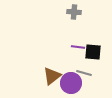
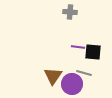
gray cross: moved 4 px left
brown triangle: moved 1 px right; rotated 18 degrees counterclockwise
purple circle: moved 1 px right, 1 px down
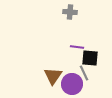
purple line: moved 1 px left
black square: moved 3 px left, 6 px down
gray line: rotated 49 degrees clockwise
